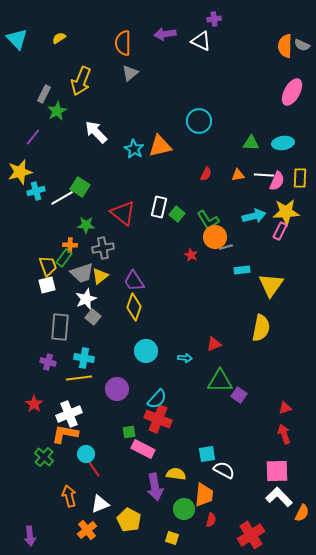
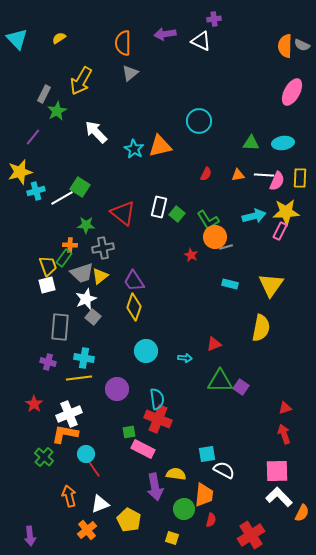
yellow arrow at (81, 81): rotated 8 degrees clockwise
cyan rectangle at (242, 270): moved 12 px left, 14 px down; rotated 21 degrees clockwise
purple square at (239, 395): moved 2 px right, 8 px up
cyan semicircle at (157, 399): rotated 50 degrees counterclockwise
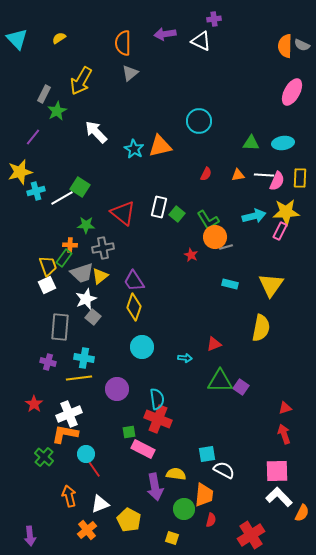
white square at (47, 285): rotated 12 degrees counterclockwise
cyan circle at (146, 351): moved 4 px left, 4 px up
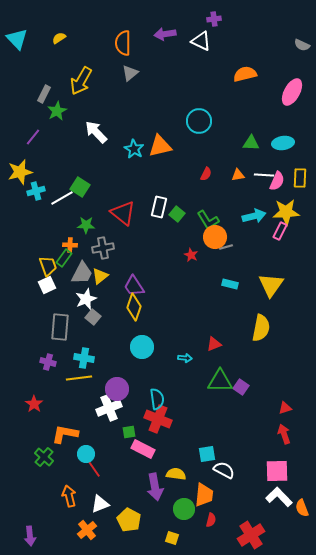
orange semicircle at (285, 46): moved 40 px left, 28 px down; rotated 75 degrees clockwise
gray trapezoid at (82, 273): rotated 45 degrees counterclockwise
purple trapezoid at (134, 281): moved 5 px down
white cross at (69, 414): moved 40 px right, 6 px up
orange semicircle at (302, 513): moved 5 px up; rotated 132 degrees clockwise
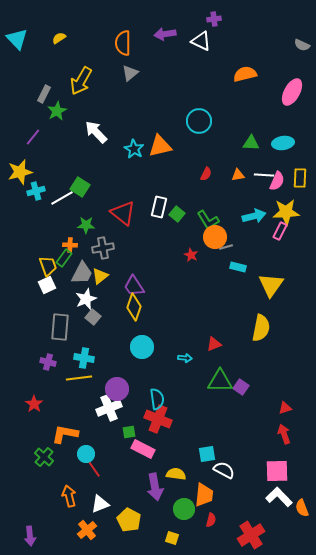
cyan rectangle at (230, 284): moved 8 px right, 17 px up
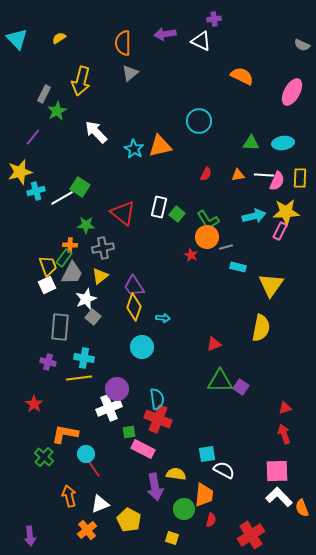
orange semicircle at (245, 74): moved 3 px left, 2 px down; rotated 40 degrees clockwise
yellow arrow at (81, 81): rotated 16 degrees counterclockwise
orange circle at (215, 237): moved 8 px left
gray trapezoid at (82, 273): moved 10 px left
cyan arrow at (185, 358): moved 22 px left, 40 px up
